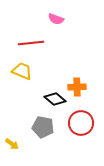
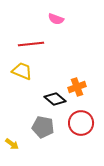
red line: moved 1 px down
orange cross: rotated 18 degrees counterclockwise
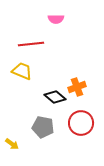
pink semicircle: rotated 21 degrees counterclockwise
black diamond: moved 2 px up
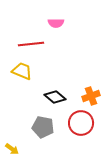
pink semicircle: moved 4 px down
orange cross: moved 14 px right, 9 px down
yellow arrow: moved 5 px down
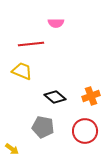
red circle: moved 4 px right, 8 px down
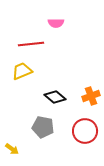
yellow trapezoid: rotated 45 degrees counterclockwise
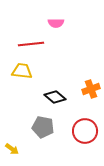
yellow trapezoid: rotated 30 degrees clockwise
orange cross: moved 7 px up
